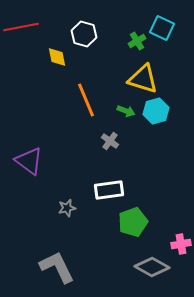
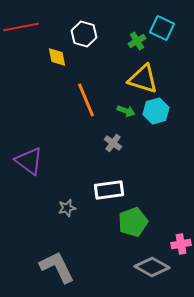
gray cross: moved 3 px right, 2 px down
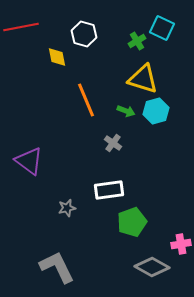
green pentagon: moved 1 px left
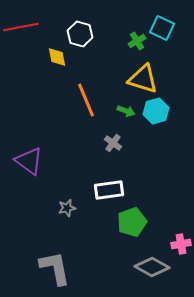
white hexagon: moved 4 px left
gray L-shape: moved 2 px left, 1 px down; rotated 15 degrees clockwise
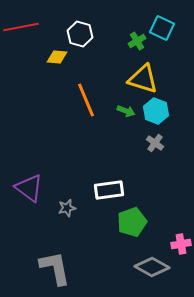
yellow diamond: rotated 75 degrees counterclockwise
cyan hexagon: rotated 25 degrees counterclockwise
gray cross: moved 42 px right
purple triangle: moved 27 px down
